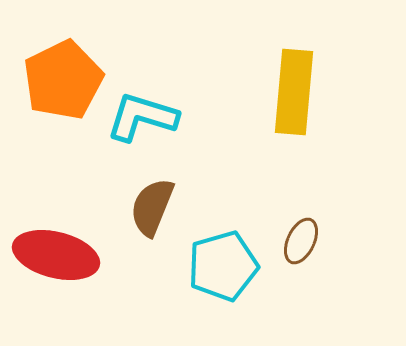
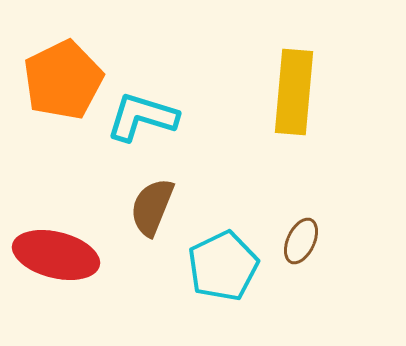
cyan pentagon: rotated 10 degrees counterclockwise
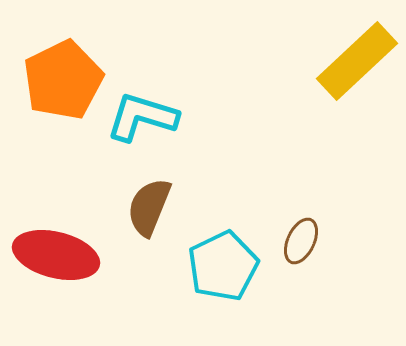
yellow rectangle: moved 63 px right, 31 px up; rotated 42 degrees clockwise
brown semicircle: moved 3 px left
